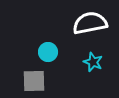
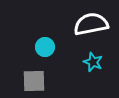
white semicircle: moved 1 px right, 1 px down
cyan circle: moved 3 px left, 5 px up
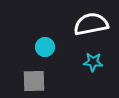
cyan star: rotated 18 degrees counterclockwise
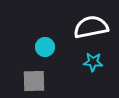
white semicircle: moved 3 px down
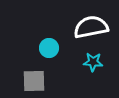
cyan circle: moved 4 px right, 1 px down
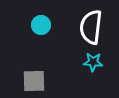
white semicircle: rotated 72 degrees counterclockwise
cyan circle: moved 8 px left, 23 px up
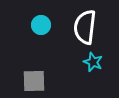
white semicircle: moved 6 px left
cyan star: rotated 18 degrees clockwise
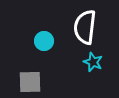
cyan circle: moved 3 px right, 16 px down
gray square: moved 4 px left, 1 px down
